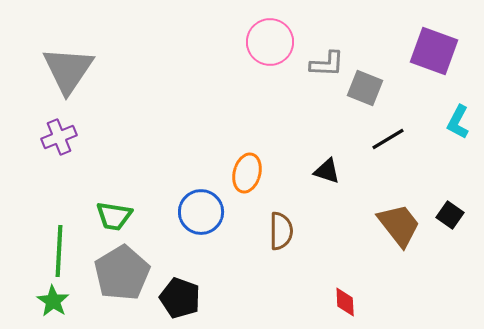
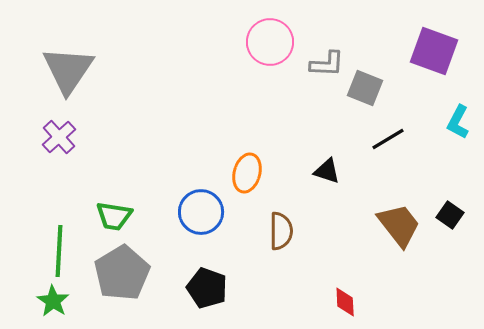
purple cross: rotated 20 degrees counterclockwise
black pentagon: moved 27 px right, 10 px up
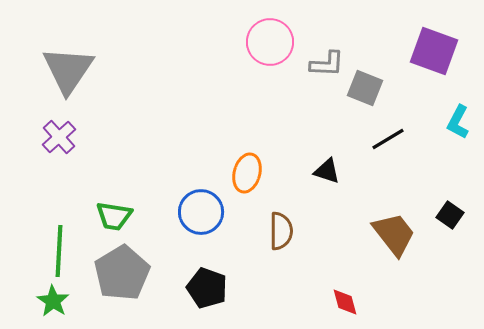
brown trapezoid: moved 5 px left, 9 px down
red diamond: rotated 12 degrees counterclockwise
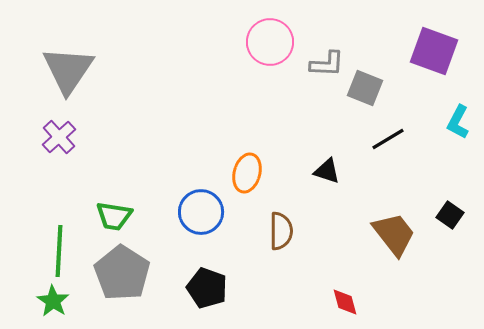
gray pentagon: rotated 8 degrees counterclockwise
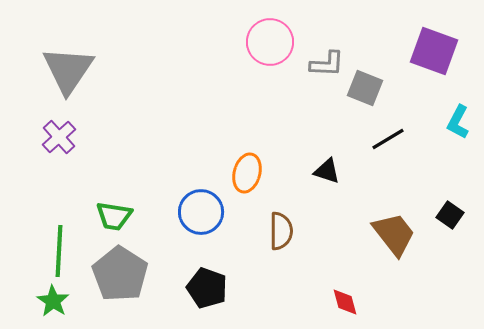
gray pentagon: moved 2 px left, 1 px down
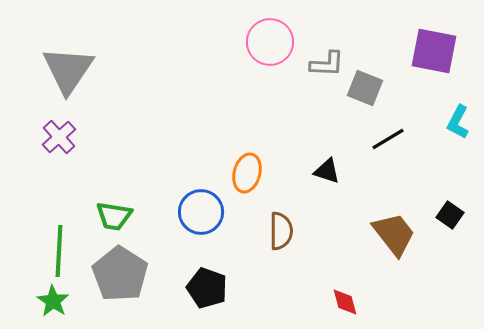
purple square: rotated 9 degrees counterclockwise
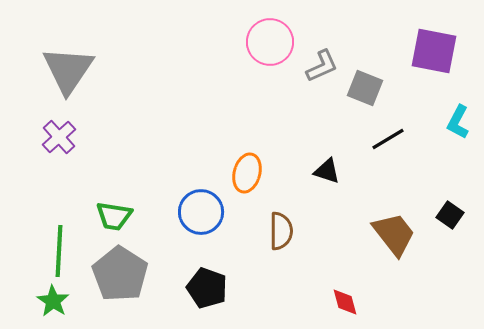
gray L-shape: moved 5 px left, 2 px down; rotated 27 degrees counterclockwise
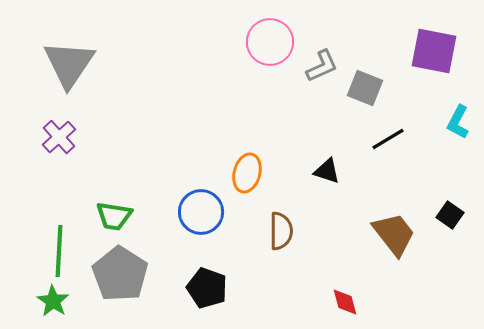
gray triangle: moved 1 px right, 6 px up
